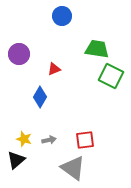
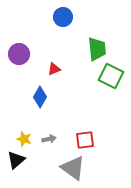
blue circle: moved 1 px right, 1 px down
green trapezoid: rotated 75 degrees clockwise
gray arrow: moved 1 px up
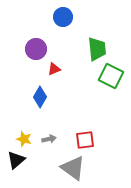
purple circle: moved 17 px right, 5 px up
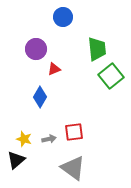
green square: rotated 25 degrees clockwise
red square: moved 11 px left, 8 px up
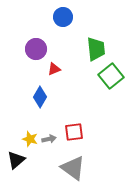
green trapezoid: moved 1 px left
yellow star: moved 6 px right
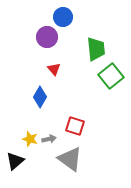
purple circle: moved 11 px right, 12 px up
red triangle: rotated 48 degrees counterclockwise
red square: moved 1 px right, 6 px up; rotated 24 degrees clockwise
black triangle: moved 1 px left, 1 px down
gray triangle: moved 3 px left, 9 px up
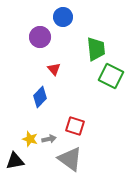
purple circle: moved 7 px left
green square: rotated 25 degrees counterclockwise
blue diamond: rotated 15 degrees clockwise
black triangle: rotated 30 degrees clockwise
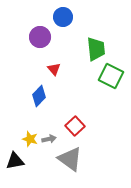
blue diamond: moved 1 px left, 1 px up
red square: rotated 30 degrees clockwise
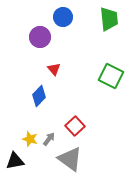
green trapezoid: moved 13 px right, 30 px up
gray arrow: rotated 40 degrees counterclockwise
